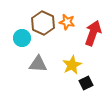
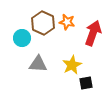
black square: rotated 16 degrees clockwise
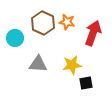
cyan circle: moved 7 px left
yellow star: rotated 18 degrees clockwise
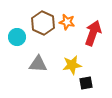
cyan circle: moved 2 px right, 1 px up
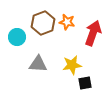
brown hexagon: rotated 15 degrees clockwise
black square: moved 1 px left
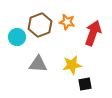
brown hexagon: moved 3 px left, 2 px down
black square: moved 1 px down
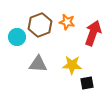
yellow star: rotated 12 degrees clockwise
black square: moved 2 px right, 1 px up
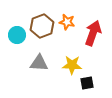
brown hexagon: moved 2 px right, 1 px down
cyan circle: moved 2 px up
gray triangle: moved 1 px right, 1 px up
